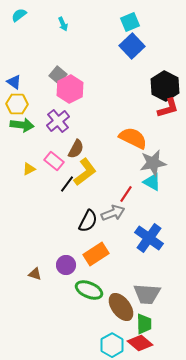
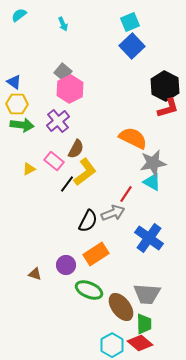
gray square: moved 5 px right, 3 px up
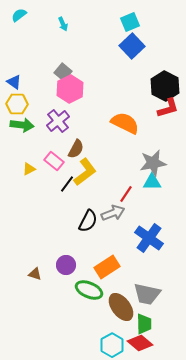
orange semicircle: moved 8 px left, 15 px up
cyan triangle: rotated 30 degrees counterclockwise
orange rectangle: moved 11 px right, 13 px down
gray trapezoid: rotated 8 degrees clockwise
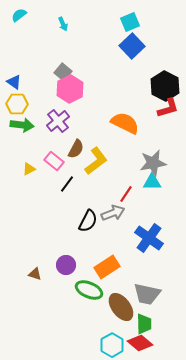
yellow L-shape: moved 11 px right, 11 px up
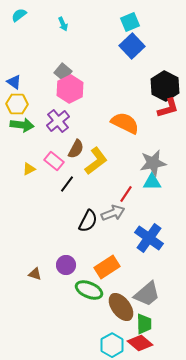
gray trapezoid: rotated 52 degrees counterclockwise
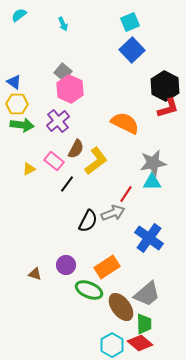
blue square: moved 4 px down
pink hexagon: rotated 8 degrees counterclockwise
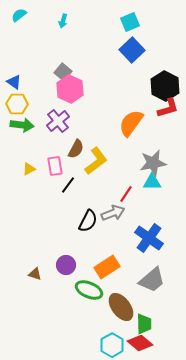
cyan arrow: moved 3 px up; rotated 40 degrees clockwise
orange semicircle: moved 6 px right; rotated 80 degrees counterclockwise
pink rectangle: moved 1 px right, 5 px down; rotated 42 degrees clockwise
black line: moved 1 px right, 1 px down
gray trapezoid: moved 5 px right, 14 px up
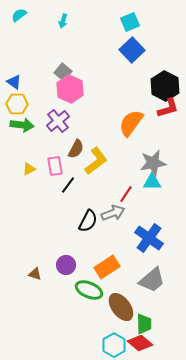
cyan hexagon: moved 2 px right
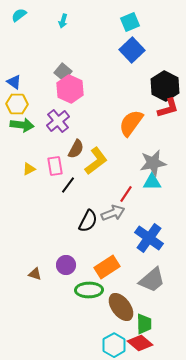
green ellipse: rotated 24 degrees counterclockwise
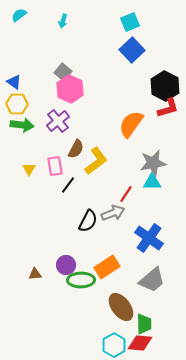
orange semicircle: moved 1 px down
yellow triangle: rotated 32 degrees counterclockwise
brown triangle: rotated 24 degrees counterclockwise
green ellipse: moved 8 px left, 10 px up
red diamond: rotated 35 degrees counterclockwise
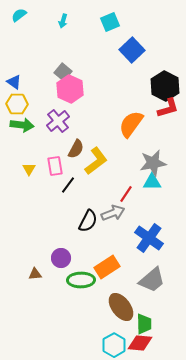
cyan square: moved 20 px left
purple circle: moved 5 px left, 7 px up
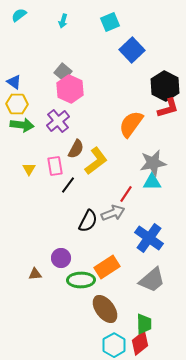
brown ellipse: moved 16 px left, 2 px down
red diamond: rotated 45 degrees counterclockwise
